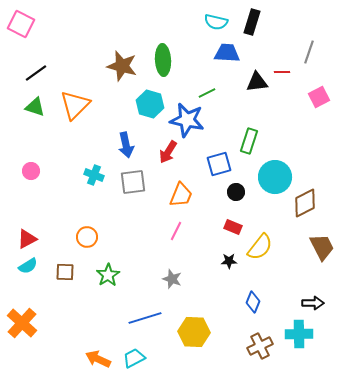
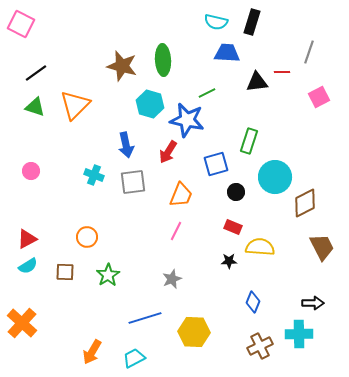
blue square at (219, 164): moved 3 px left
yellow semicircle at (260, 247): rotated 124 degrees counterclockwise
gray star at (172, 279): rotated 30 degrees clockwise
orange arrow at (98, 359): moved 6 px left, 7 px up; rotated 85 degrees counterclockwise
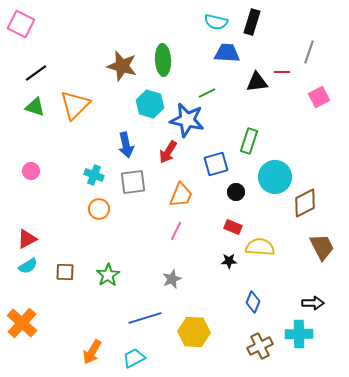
orange circle at (87, 237): moved 12 px right, 28 px up
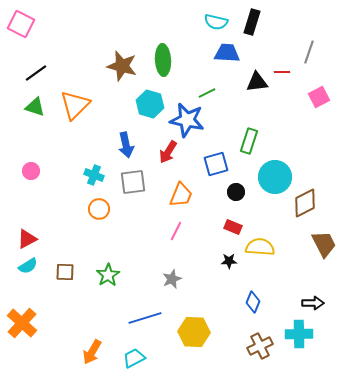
brown trapezoid at (322, 247): moved 2 px right, 3 px up
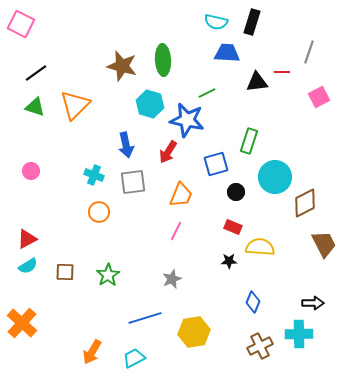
orange circle at (99, 209): moved 3 px down
yellow hexagon at (194, 332): rotated 12 degrees counterclockwise
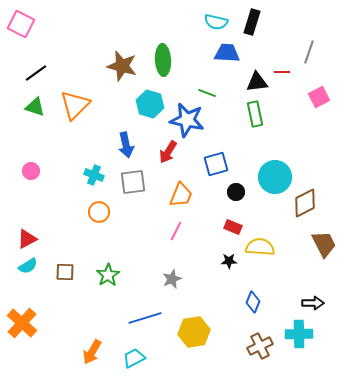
green line at (207, 93): rotated 48 degrees clockwise
green rectangle at (249, 141): moved 6 px right, 27 px up; rotated 30 degrees counterclockwise
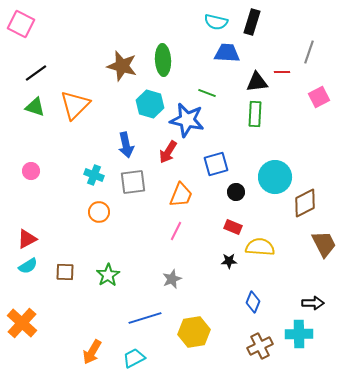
green rectangle at (255, 114): rotated 15 degrees clockwise
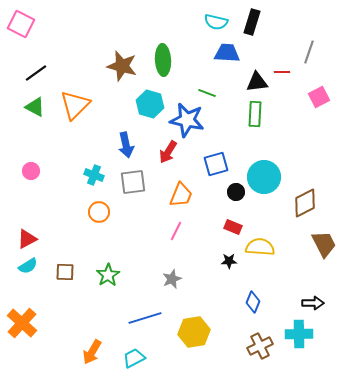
green triangle at (35, 107): rotated 10 degrees clockwise
cyan circle at (275, 177): moved 11 px left
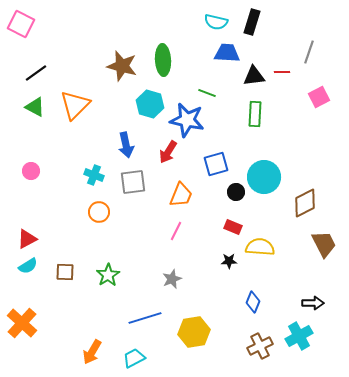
black triangle at (257, 82): moved 3 px left, 6 px up
cyan cross at (299, 334): moved 2 px down; rotated 28 degrees counterclockwise
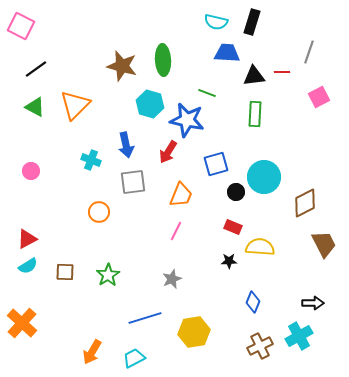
pink square at (21, 24): moved 2 px down
black line at (36, 73): moved 4 px up
cyan cross at (94, 175): moved 3 px left, 15 px up
